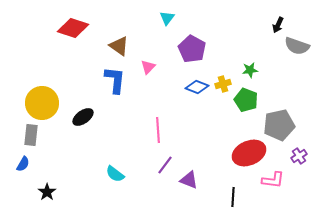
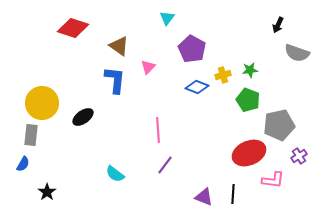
gray semicircle: moved 7 px down
yellow cross: moved 9 px up
green pentagon: moved 2 px right
purple triangle: moved 15 px right, 17 px down
black line: moved 3 px up
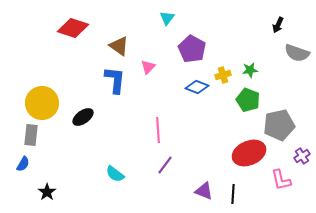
purple cross: moved 3 px right
pink L-shape: moved 8 px right; rotated 70 degrees clockwise
purple triangle: moved 6 px up
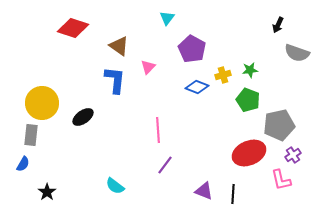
purple cross: moved 9 px left, 1 px up
cyan semicircle: moved 12 px down
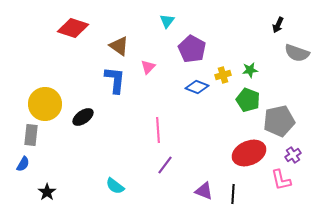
cyan triangle: moved 3 px down
yellow circle: moved 3 px right, 1 px down
gray pentagon: moved 4 px up
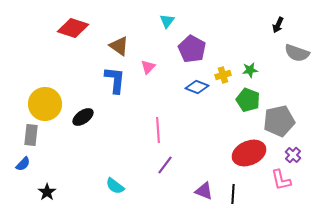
purple cross: rotated 14 degrees counterclockwise
blue semicircle: rotated 14 degrees clockwise
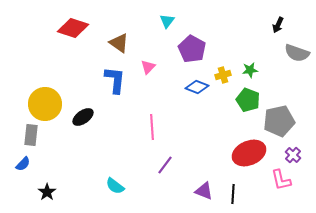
brown triangle: moved 3 px up
pink line: moved 6 px left, 3 px up
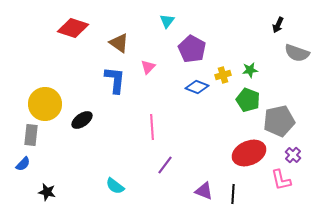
black ellipse: moved 1 px left, 3 px down
black star: rotated 24 degrees counterclockwise
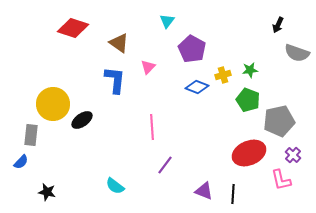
yellow circle: moved 8 px right
blue semicircle: moved 2 px left, 2 px up
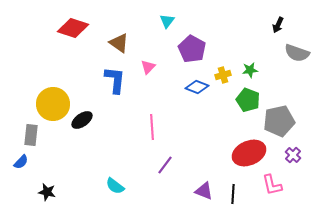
pink L-shape: moved 9 px left, 5 px down
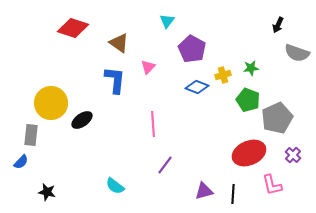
green star: moved 1 px right, 2 px up
yellow circle: moved 2 px left, 1 px up
gray pentagon: moved 2 px left, 3 px up; rotated 12 degrees counterclockwise
pink line: moved 1 px right, 3 px up
purple triangle: rotated 36 degrees counterclockwise
